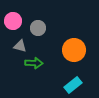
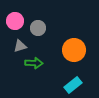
pink circle: moved 2 px right
gray triangle: rotated 32 degrees counterclockwise
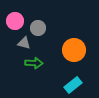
gray triangle: moved 4 px right, 3 px up; rotated 32 degrees clockwise
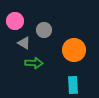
gray circle: moved 6 px right, 2 px down
gray triangle: rotated 16 degrees clockwise
cyan rectangle: rotated 54 degrees counterclockwise
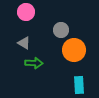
pink circle: moved 11 px right, 9 px up
gray circle: moved 17 px right
cyan rectangle: moved 6 px right
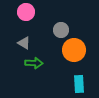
cyan rectangle: moved 1 px up
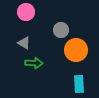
orange circle: moved 2 px right
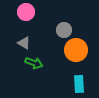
gray circle: moved 3 px right
green arrow: rotated 18 degrees clockwise
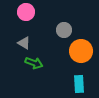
orange circle: moved 5 px right, 1 px down
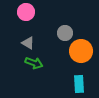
gray circle: moved 1 px right, 3 px down
gray triangle: moved 4 px right
